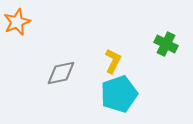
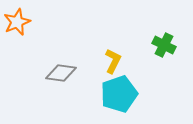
green cross: moved 2 px left, 1 px down
gray diamond: rotated 20 degrees clockwise
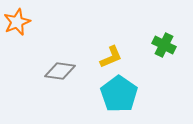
yellow L-shape: moved 2 px left, 4 px up; rotated 40 degrees clockwise
gray diamond: moved 1 px left, 2 px up
cyan pentagon: rotated 18 degrees counterclockwise
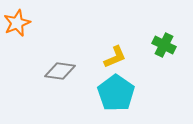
orange star: moved 1 px down
yellow L-shape: moved 4 px right
cyan pentagon: moved 3 px left, 1 px up
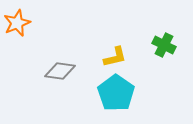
yellow L-shape: rotated 10 degrees clockwise
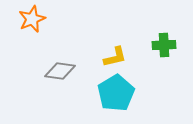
orange star: moved 15 px right, 4 px up
green cross: rotated 30 degrees counterclockwise
cyan pentagon: rotated 6 degrees clockwise
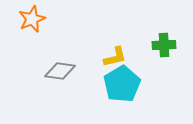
cyan pentagon: moved 6 px right, 9 px up
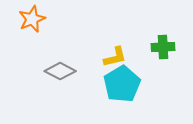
green cross: moved 1 px left, 2 px down
gray diamond: rotated 20 degrees clockwise
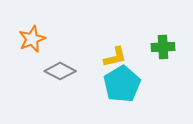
orange star: moved 20 px down
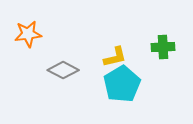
orange star: moved 4 px left, 5 px up; rotated 16 degrees clockwise
gray diamond: moved 3 px right, 1 px up
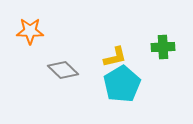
orange star: moved 2 px right, 3 px up; rotated 8 degrees clockwise
gray diamond: rotated 16 degrees clockwise
